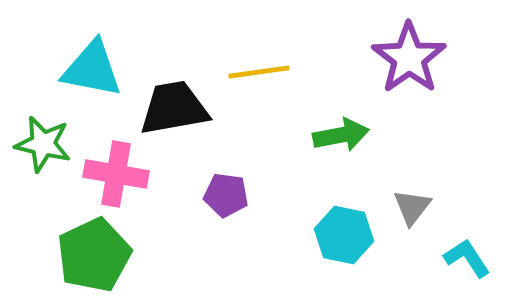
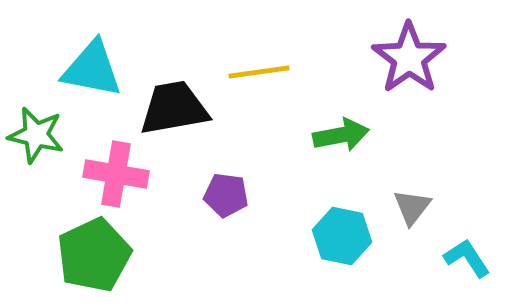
green star: moved 7 px left, 9 px up
cyan hexagon: moved 2 px left, 1 px down
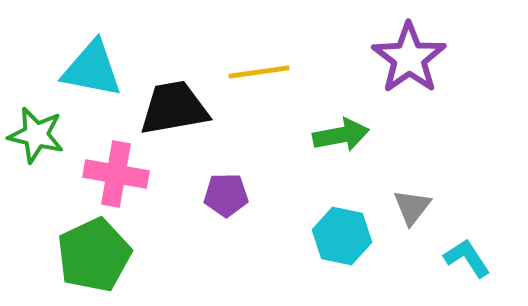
purple pentagon: rotated 9 degrees counterclockwise
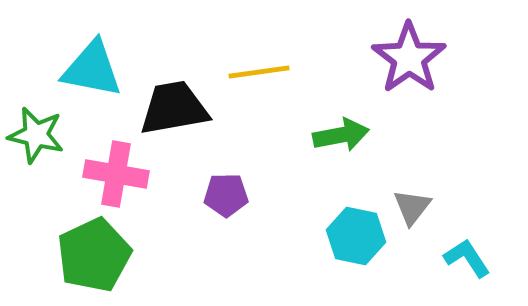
cyan hexagon: moved 14 px right
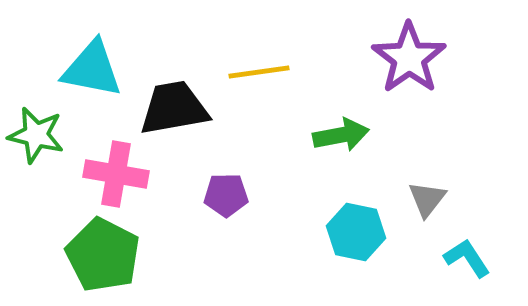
gray triangle: moved 15 px right, 8 px up
cyan hexagon: moved 4 px up
green pentagon: moved 9 px right; rotated 20 degrees counterclockwise
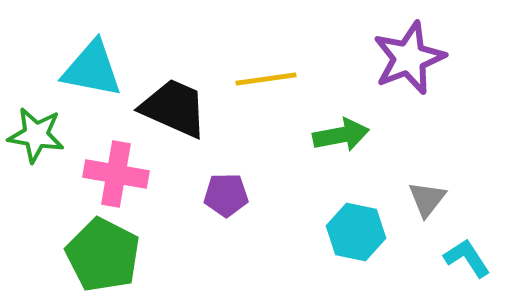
purple star: rotated 14 degrees clockwise
yellow line: moved 7 px right, 7 px down
black trapezoid: rotated 34 degrees clockwise
green star: rotated 4 degrees counterclockwise
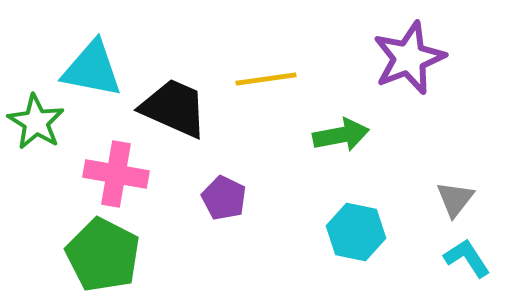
green star: moved 13 px up; rotated 22 degrees clockwise
purple pentagon: moved 2 px left, 3 px down; rotated 27 degrees clockwise
gray triangle: moved 28 px right
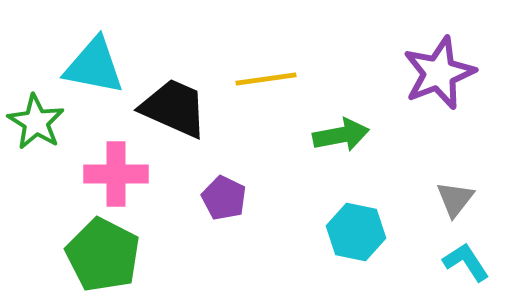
purple star: moved 30 px right, 15 px down
cyan triangle: moved 2 px right, 3 px up
pink cross: rotated 10 degrees counterclockwise
cyan L-shape: moved 1 px left, 4 px down
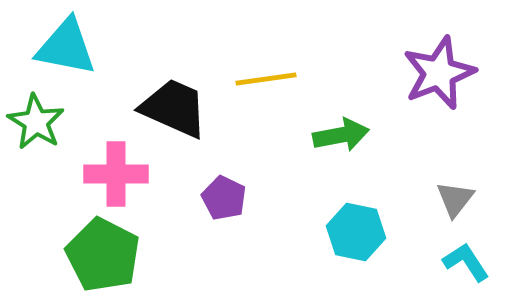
cyan triangle: moved 28 px left, 19 px up
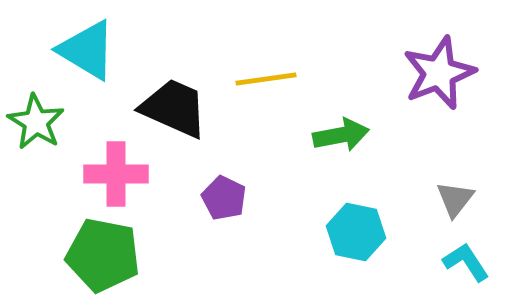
cyan triangle: moved 21 px right, 3 px down; rotated 20 degrees clockwise
green pentagon: rotated 16 degrees counterclockwise
